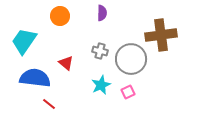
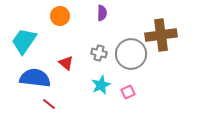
gray cross: moved 1 px left, 2 px down
gray circle: moved 5 px up
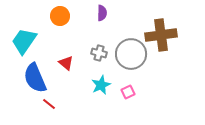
blue semicircle: rotated 120 degrees counterclockwise
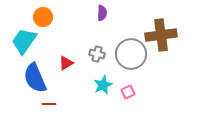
orange circle: moved 17 px left, 1 px down
gray cross: moved 2 px left, 1 px down
red triangle: rotated 49 degrees clockwise
cyan star: moved 2 px right
red line: rotated 40 degrees counterclockwise
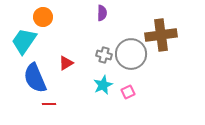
gray cross: moved 7 px right, 1 px down
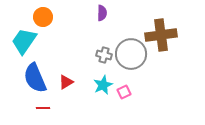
red triangle: moved 19 px down
pink square: moved 4 px left
red line: moved 6 px left, 4 px down
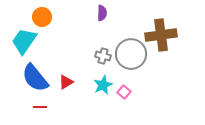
orange circle: moved 1 px left
gray cross: moved 1 px left, 1 px down
blue semicircle: rotated 16 degrees counterclockwise
pink square: rotated 24 degrees counterclockwise
red line: moved 3 px left, 1 px up
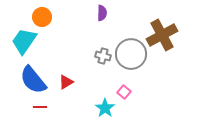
brown cross: moved 1 px right; rotated 20 degrees counterclockwise
blue semicircle: moved 2 px left, 2 px down
cyan star: moved 2 px right, 23 px down; rotated 12 degrees counterclockwise
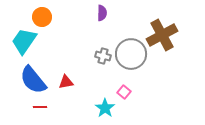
red triangle: rotated 21 degrees clockwise
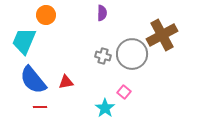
orange circle: moved 4 px right, 2 px up
cyan trapezoid: rotated 12 degrees counterclockwise
gray circle: moved 1 px right
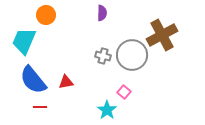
gray circle: moved 1 px down
cyan star: moved 2 px right, 2 px down
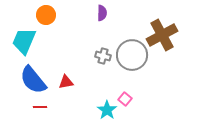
pink square: moved 1 px right, 7 px down
